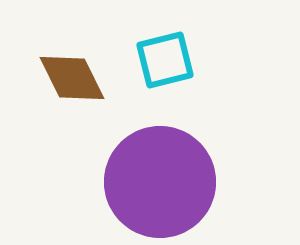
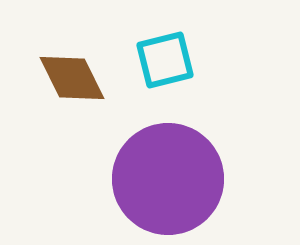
purple circle: moved 8 px right, 3 px up
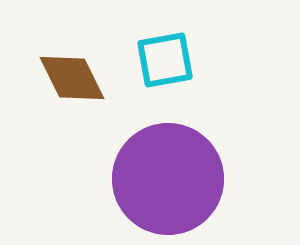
cyan square: rotated 4 degrees clockwise
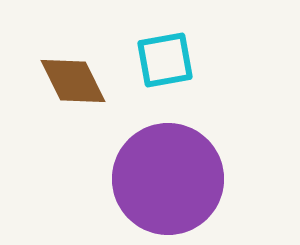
brown diamond: moved 1 px right, 3 px down
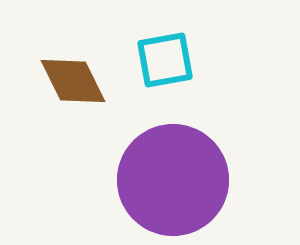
purple circle: moved 5 px right, 1 px down
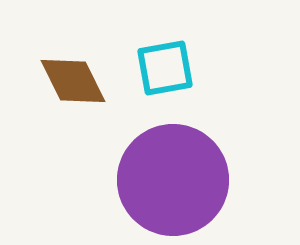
cyan square: moved 8 px down
